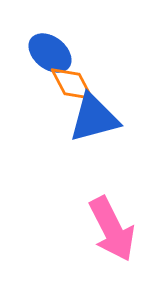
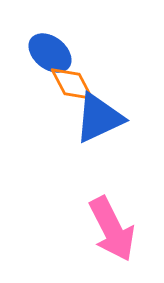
blue triangle: moved 5 px right; rotated 10 degrees counterclockwise
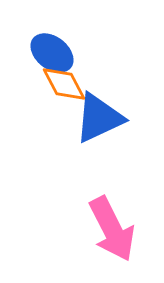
blue ellipse: moved 2 px right
orange diamond: moved 8 px left
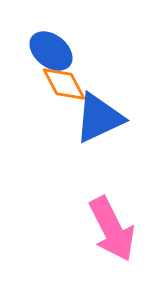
blue ellipse: moved 1 px left, 2 px up
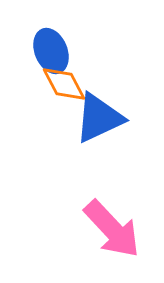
blue ellipse: rotated 30 degrees clockwise
pink arrow: rotated 16 degrees counterclockwise
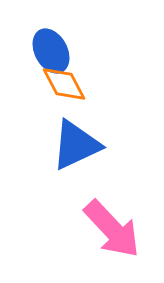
blue ellipse: rotated 6 degrees counterclockwise
blue triangle: moved 23 px left, 27 px down
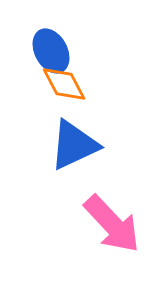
blue triangle: moved 2 px left
pink arrow: moved 5 px up
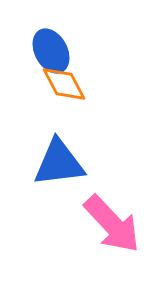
blue triangle: moved 15 px left, 18 px down; rotated 18 degrees clockwise
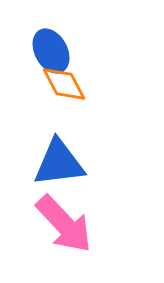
pink arrow: moved 48 px left
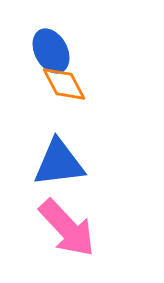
pink arrow: moved 3 px right, 4 px down
